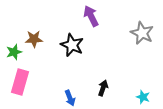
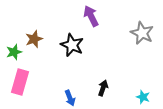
brown star: rotated 18 degrees counterclockwise
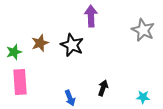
purple arrow: rotated 25 degrees clockwise
gray star: moved 1 px right, 3 px up
brown star: moved 6 px right, 4 px down
pink rectangle: rotated 20 degrees counterclockwise
cyan star: rotated 16 degrees counterclockwise
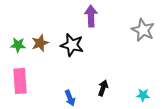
black star: rotated 10 degrees counterclockwise
green star: moved 4 px right, 7 px up; rotated 21 degrees clockwise
pink rectangle: moved 1 px up
cyan star: moved 2 px up
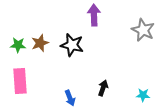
purple arrow: moved 3 px right, 1 px up
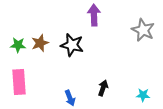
pink rectangle: moved 1 px left, 1 px down
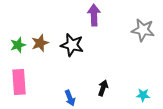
gray star: rotated 15 degrees counterclockwise
green star: rotated 21 degrees counterclockwise
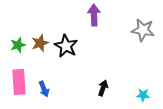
black star: moved 6 px left, 1 px down; rotated 15 degrees clockwise
blue arrow: moved 26 px left, 9 px up
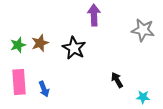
black star: moved 8 px right, 2 px down
black arrow: moved 14 px right, 8 px up; rotated 49 degrees counterclockwise
cyan star: moved 2 px down
